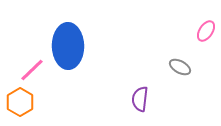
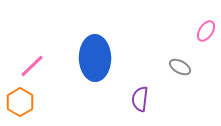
blue ellipse: moved 27 px right, 12 px down
pink line: moved 4 px up
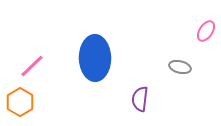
gray ellipse: rotated 15 degrees counterclockwise
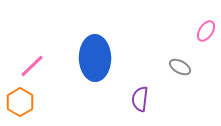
gray ellipse: rotated 15 degrees clockwise
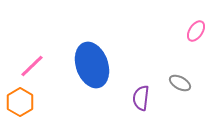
pink ellipse: moved 10 px left
blue ellipse: moved 3 px left, 7 px down; rotated 18 degrees counterclockwise
gray ellipse: moved 16 px down
purple semicircle: moved 1 px right, 1 px up
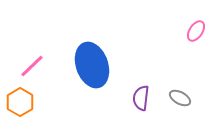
gray ellipse: moved 15 px down
